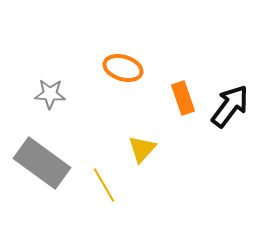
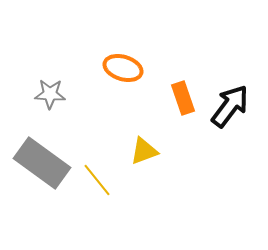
yellow triangle: moved 2 px right, 2 px down; rotated 28 degrees clockwise
yellow line: moved 7 px left, 5 px up; rotated 9 degrees counterclockwise
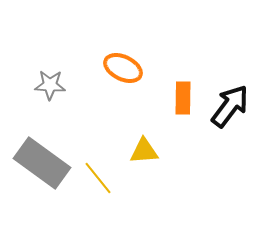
orange ellipse: rotated 9 degrees clockwise
gray star: moved 9 px up
orange rectangle: rotated 20 degrees clockwise
yellow triangle: rotated 16 degrees clockwise
yellow line: moved 1 px right, 2 px up
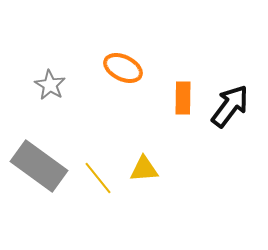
gray star: rotated 28 degrees clockwise
yellow triangle: moved 18 px down
gray rectangle: moved 3 px left, 3 px down
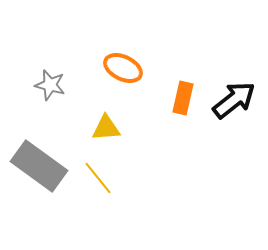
gray star: rotated 16 degrees counterclockwise
orange rectangle: rotated 12 degrees clockwise
black arrow: moved 4 px right, 6 px up; rotated 15 degrees clockwise
yellow triangle: moved 38 px left, 41 px up
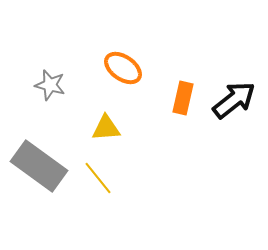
orange ellipse: rotated 9 degrees clockwise
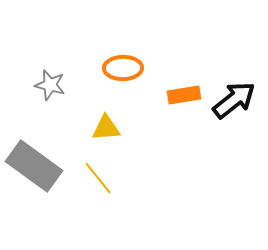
orange ellipse: rotated 36 degrees counterclockwise
orange rectangle: moved 1 px right, 3 px up; rotated 68 degrees clockwise
gray rectangle: moved 5 px left
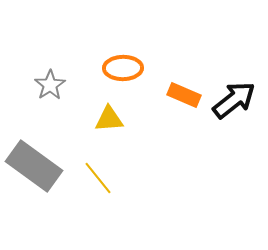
gray star: rotated 24 degrees clockwise
orange rectangle: rotated 32 degrees clockwise
yellow triangle: moved 3 px right, 9 px up
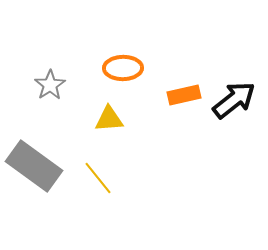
orange rectangle: rotated 36 degrees counterclockwise
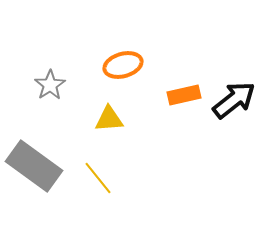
orange ellipse: moved 3 px up; rotated 15 degrees counterclockwise
